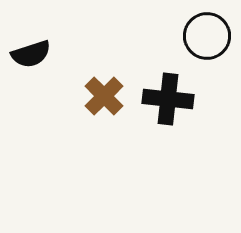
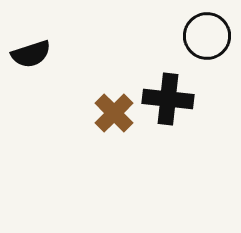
brown cross: moved 10 px right, 17 px down
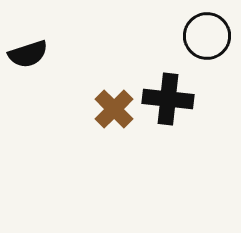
black semicircle: moved 3 px left
brown cross: moved 4 px up
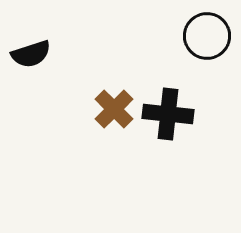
black semicircle: moved 3 px right
black cross: moved 15 px down
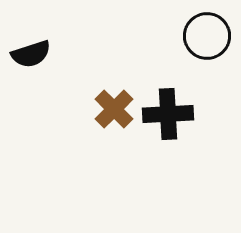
black cross: rotated 9 degrees counterclockwise
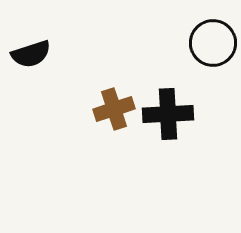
black circle: moved 6 px right, 7 px down
brown cross: rotated 27 degrees clockwise
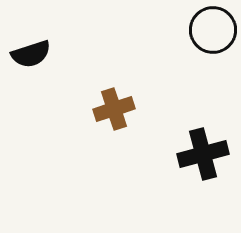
black circle: moved 13 px up
black cross: moved 35 px right, 40 px down; rotated 12 degrees counterclockwise
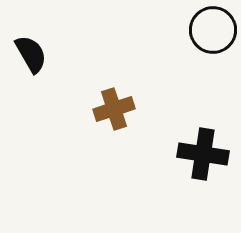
black semicircle: rotated 102 degrees counterclockwise
black cross: rotated 24 degrees clockwise
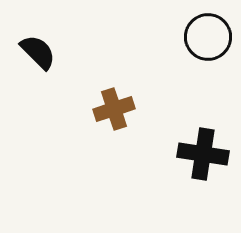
black circle: moved 5 px left, 7 px down
black semicircle: moved 7 px right, 2 px up; rotated 15 degrees counterclockwise
